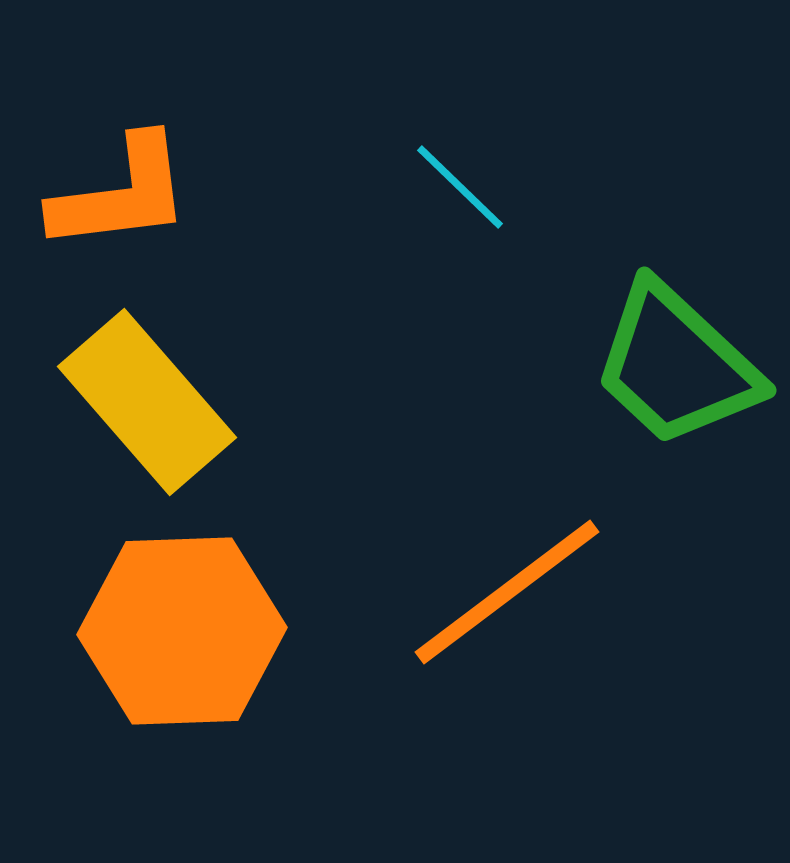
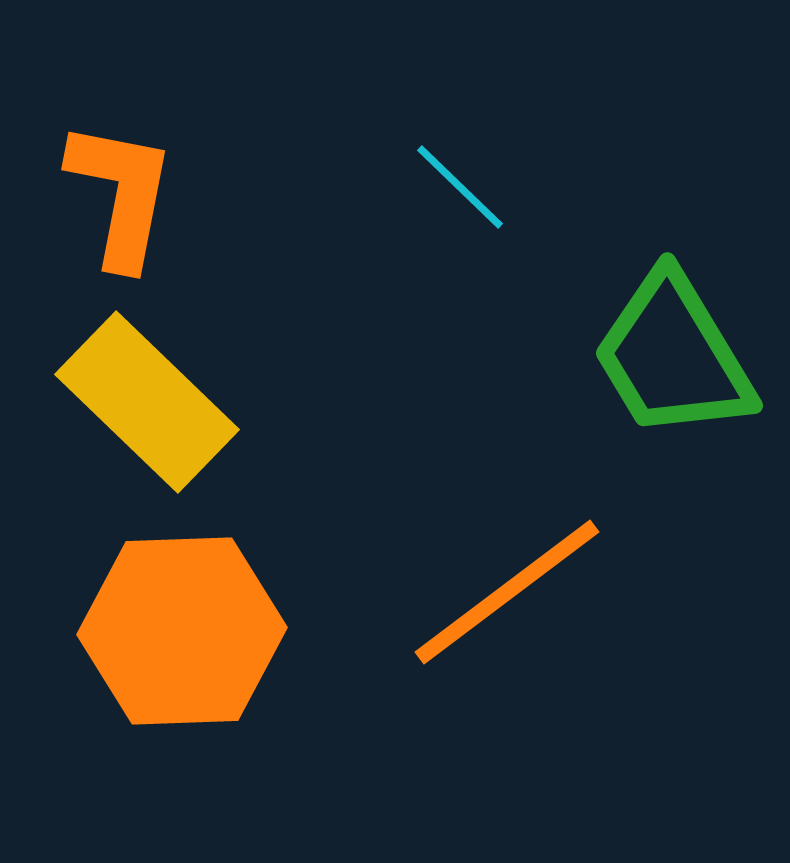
orange L-shape: rotated 72 degrees counterclockwise
green trapezoid: moved 3 px left, 9 px up; rotated 16 degrees clockwise
yellow rectangle: rotated 5 degrees counterclockwise
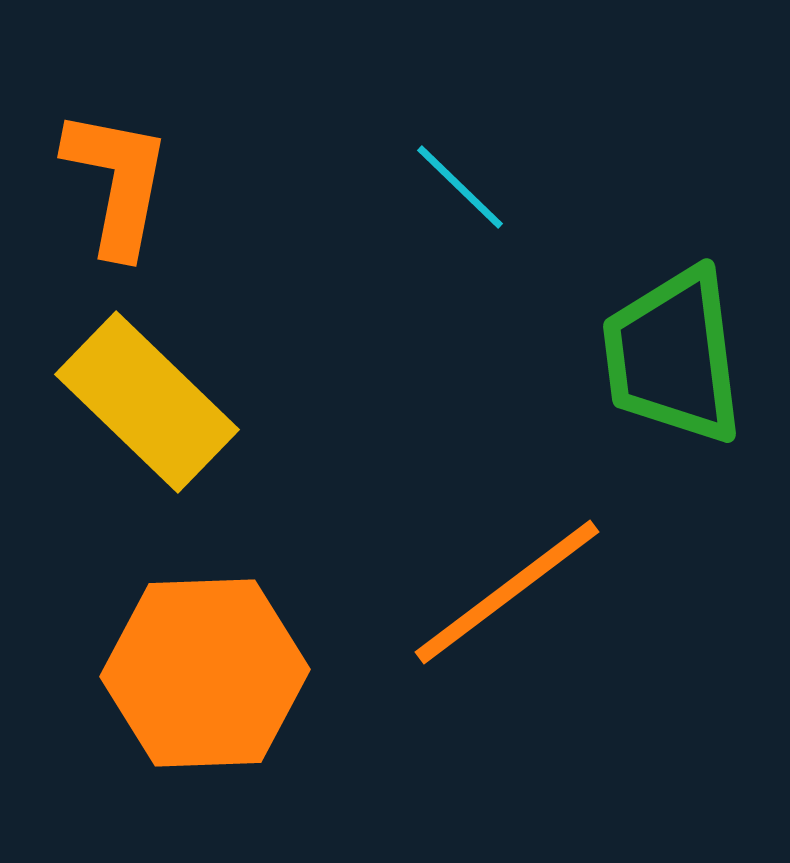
orange L-shape: moved 4 px left, 12 px up
green trapezoid: rotated 24 degrees clockwise
orange hexagon: moved 23 px right, 42 px down
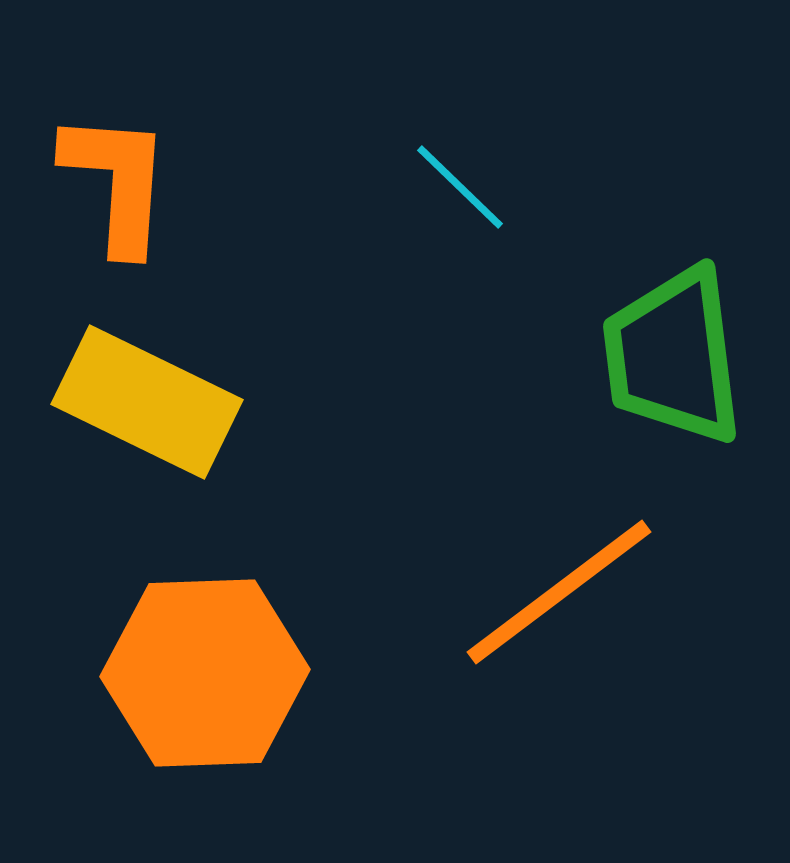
orange L-shape: rotated 7 degrees counterclockwise
yellow rectangle: rotated 18 degrees counterclockwise
orange line: moved 52 px right
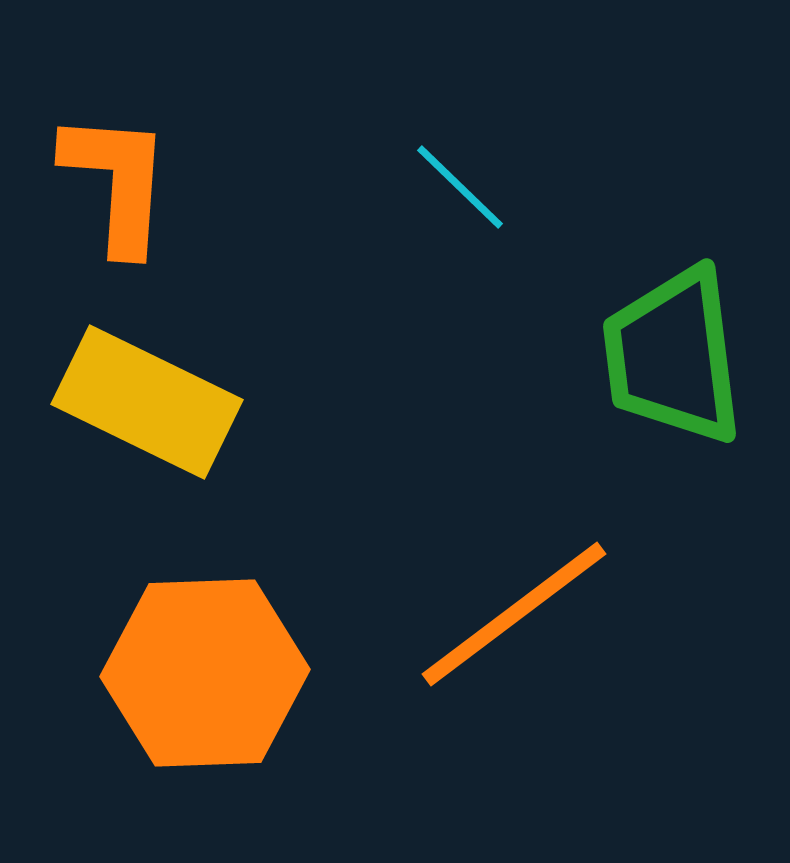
orange line: moved 45 px left, 22 px down
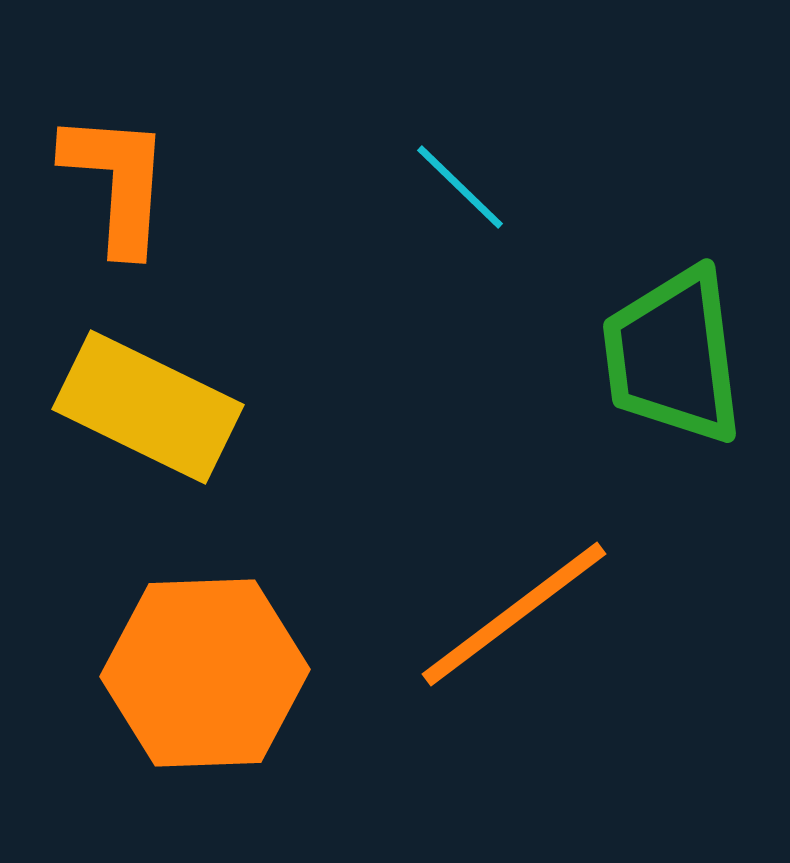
yellow rectangle: moved 1 px right, 5 px down
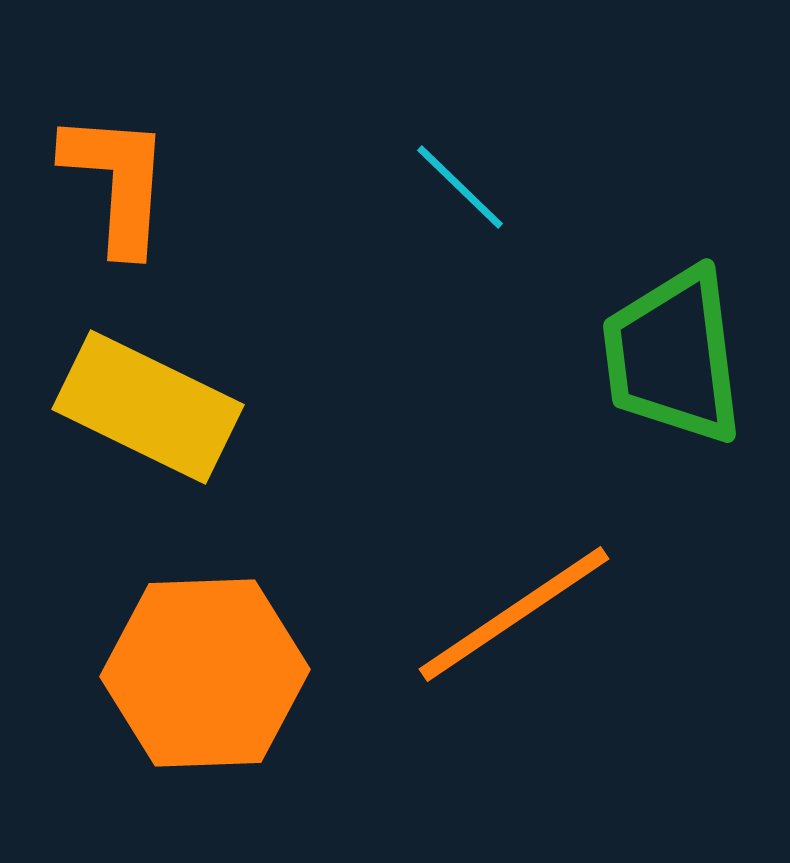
orange line: rotated 3 degrees clockwise
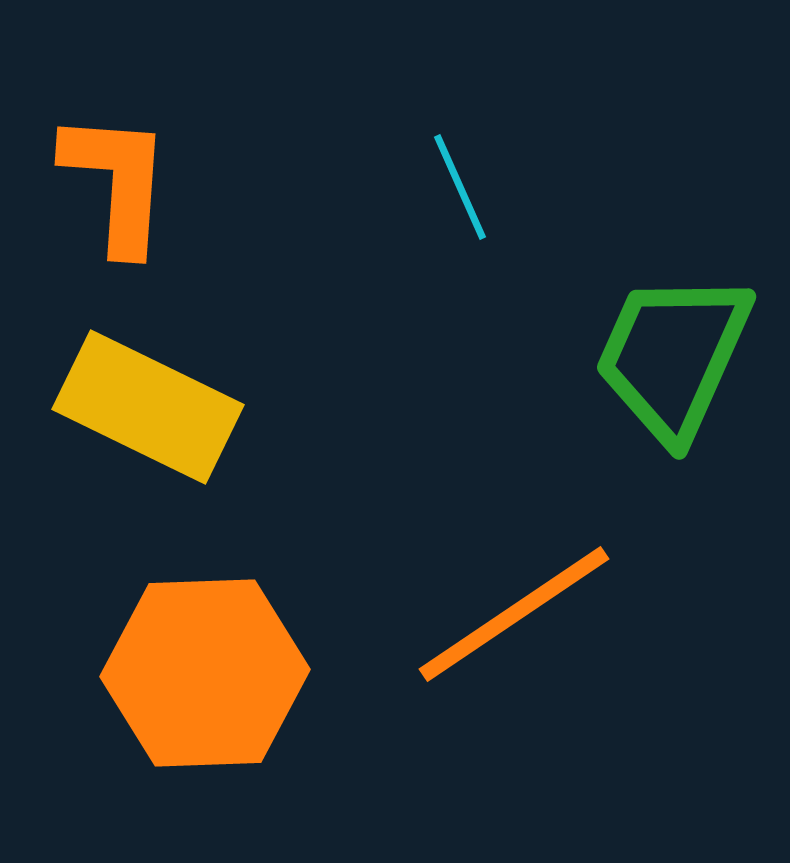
cyan line: rotated 22 degrees clockwise
green trapezoid: rotated 31 degrees clockwise
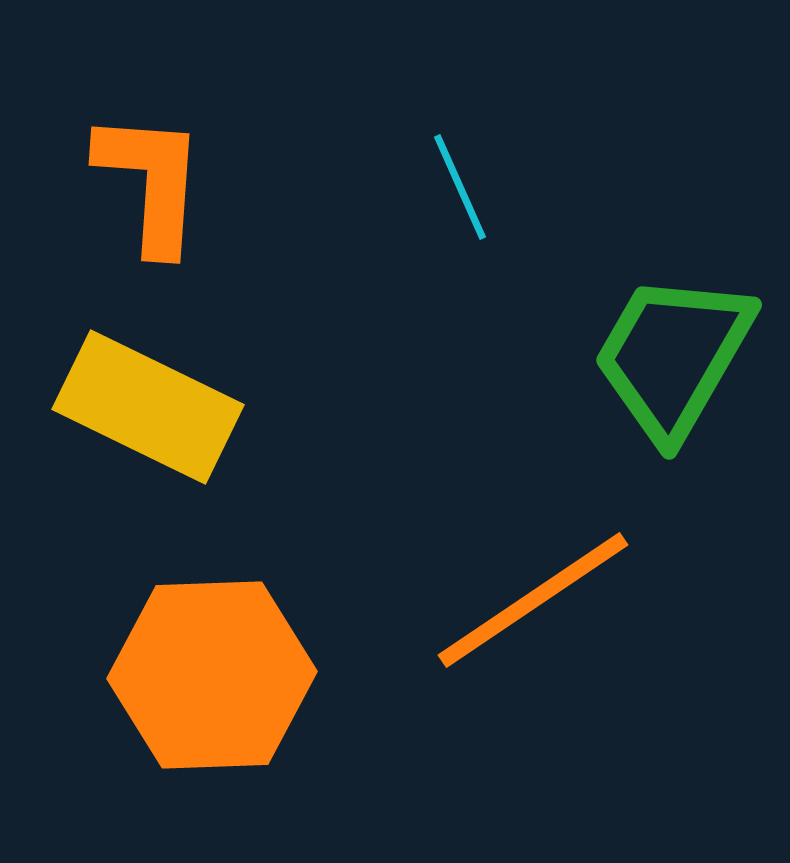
orange L-shape: moved 34 px right
green trapezoid: rotated 6 degrees clockwise
orange line: moved 19 px right, 14 px up
orange hexagon: moved 7 px right, 2 px down
